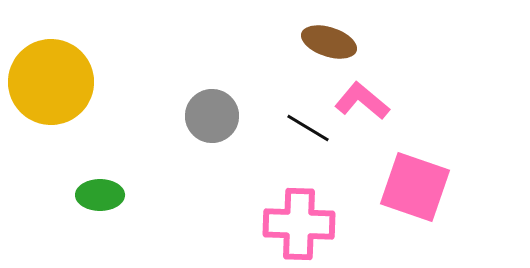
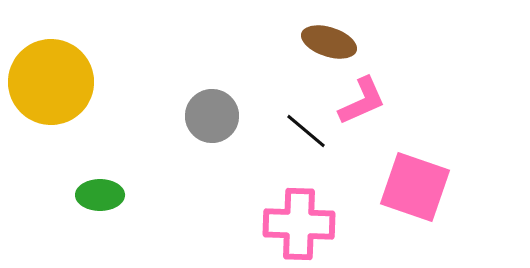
pink L-shape: rotated 116 degrees clockwise
black line: moved 2 px left, 3 px down; rotated 9 degrees clockwise
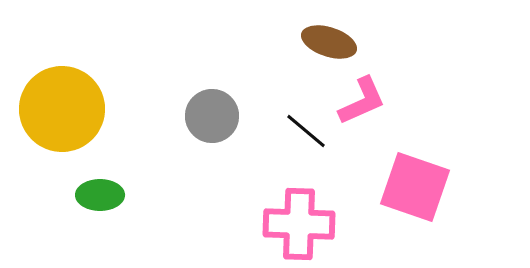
yellow circle: moved 11 px right, 27 px down
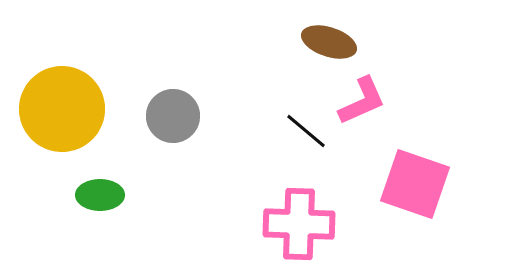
gray circle: moved 39 px left
pink square: moved 3 px up
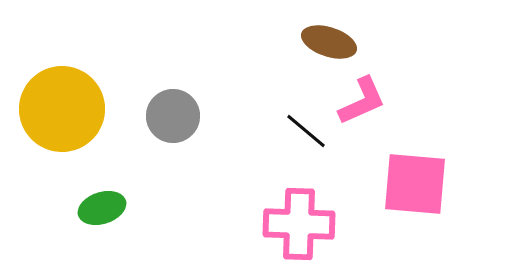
pink square: rotated 14 degrees counterclockwise
green ellipse: moved 2 px right, 13 px down; rotated 18 degrees counterclockwise
